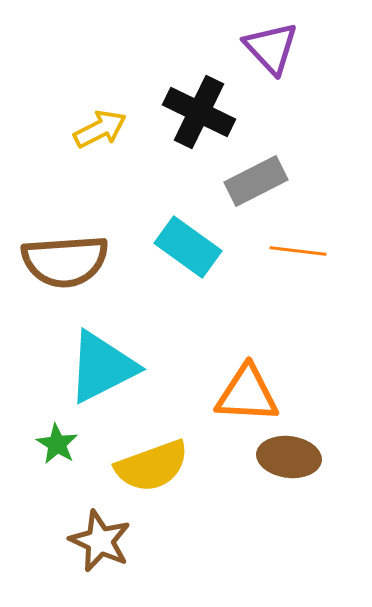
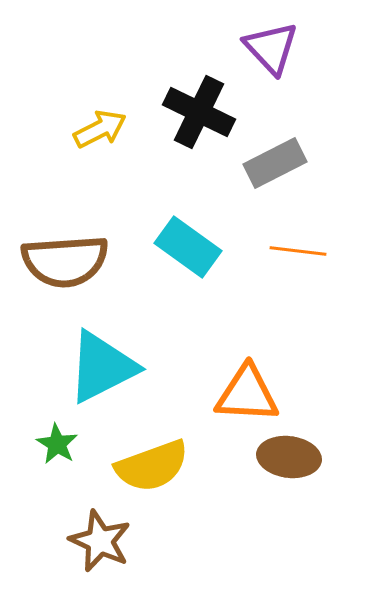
gray rectangle: moved 19 px right, 18 px up
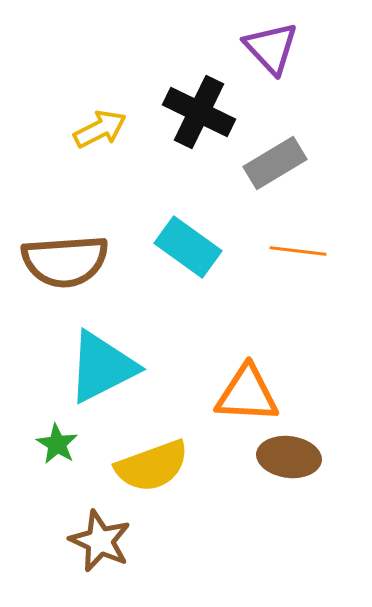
gray rectangle: rotated 4 degrees counterclockwise
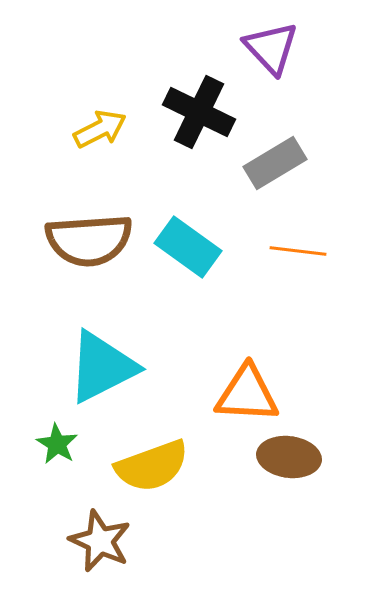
brown semicircle: moved 24 px right, 21 px up
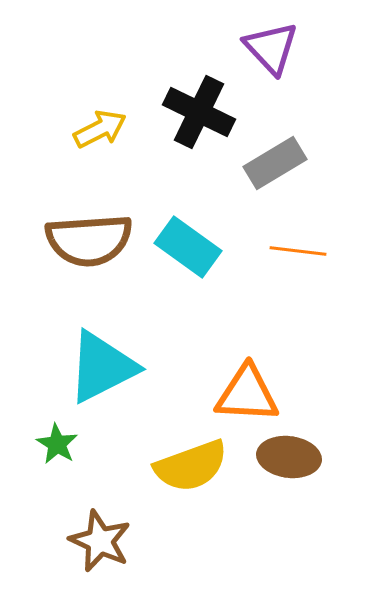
yellow semicircle: moved 39 px right
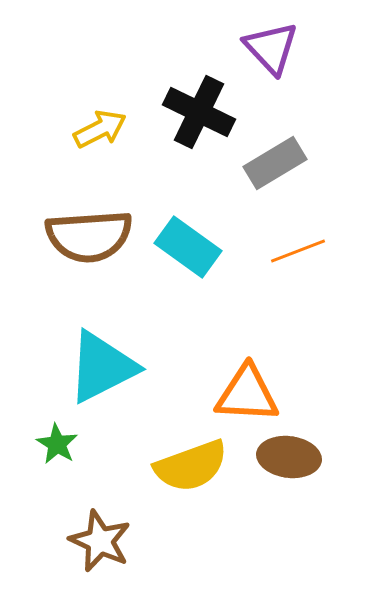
brown semicircle: moved 4 px up
orange line: rotated 28 degrees counterclockwise
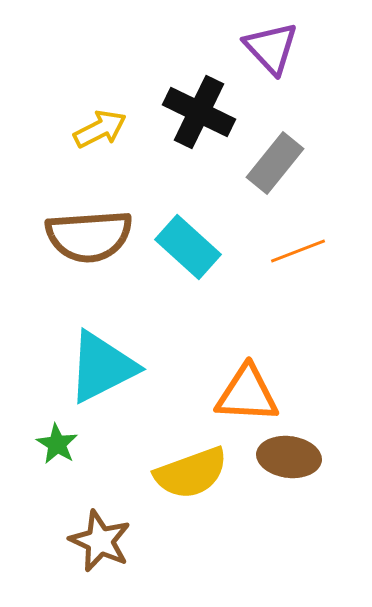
gray rectangle: rotated 20 degrees counterclockwise
cyan rectangle: rotated 6 degrees clockwise
yellow semicircle: moved 7 px down
